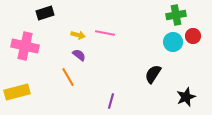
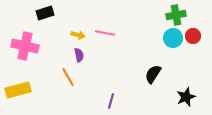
cyan circle: moved 4 px up
purple semicircle: rotated 40 degrees clockwise
yellow rectangle: moved 1 px right, 2 px up
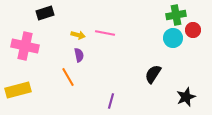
red circle: moved 6 px up
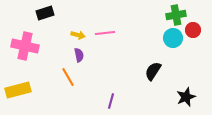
pink line: rotated 18 degrees counterclockwise
black semicircle: moved 3 px up
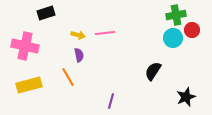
black rectangle: moved 1 px right
red circle: moved 1 px left
yellow rectangle: moved 11 px right, 5 px up
